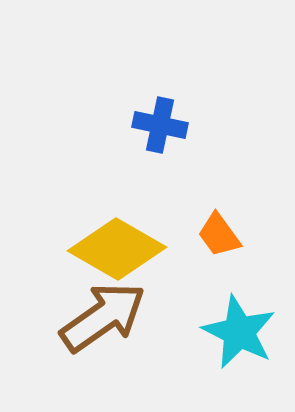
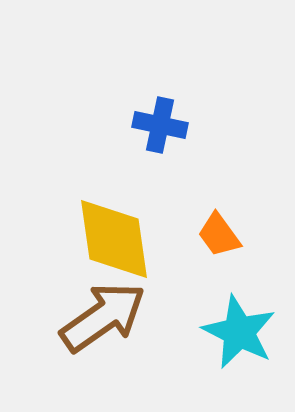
yellow diamond: moved 3 px left, 10 px up; rotated 52 degrees clockwise
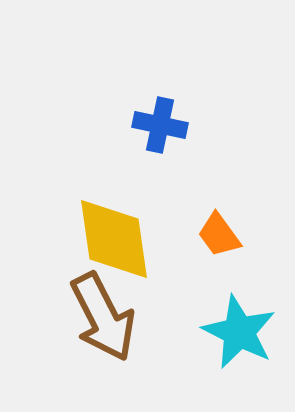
brown arrow: rotated 98 degrees clockwise
